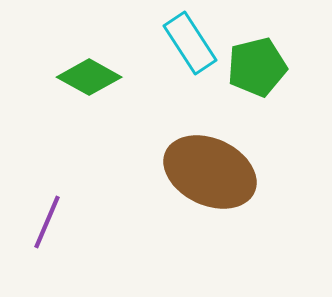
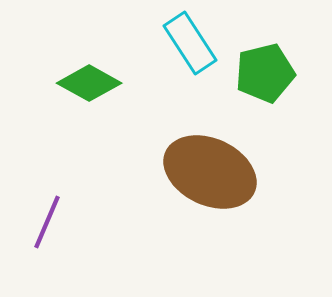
green pentagon: moved 8 px right, 6 px down
green diamond: moved 6 px down
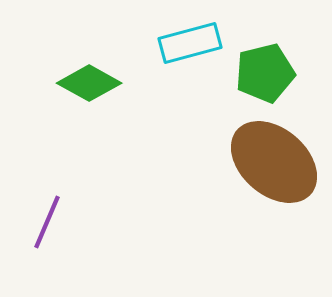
cyan rectangle: rotated 72 degrees counterclockwise
brown ellipse: moved 64 px right, 10 px up; rotated 16 degrees clockwise
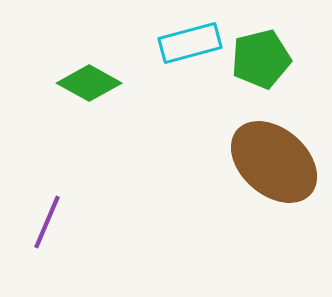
green pentagon: moved 4 px left, 14 px up
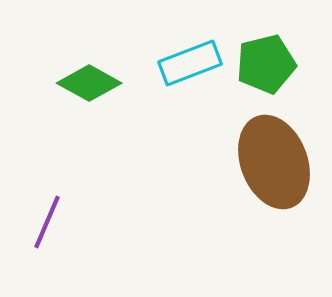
cyan rectangle: moved 20 px down; rotated 6 degrees counterclockwise
green pentagon: moved 5 px right, 5 px down
brown ellipse: rotated 28 degrees clockwise
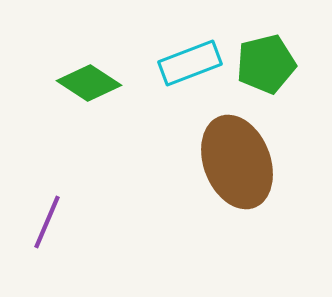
green diamond: rotated 4 degrees clockwise
brown ellipse: moved 37 px left
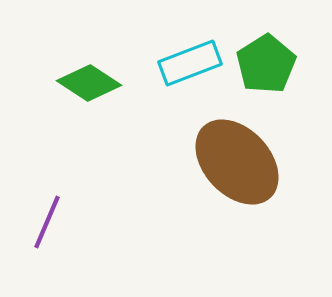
green pentagon: rotated 18 degrees counterclockwise
brown ellipse: rotated 22 degrees counterclockwise
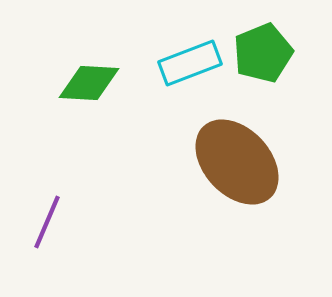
green pentagon: moved 3 px left, 11 px up; rotated 10 degrees clockwise
green diamond: rotated 30 degrees counterclockwise
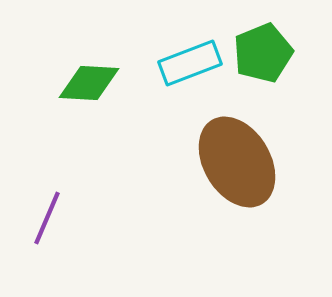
brown ellipse: rotated 12 degrees clockwise
purple line: moved 4 px up
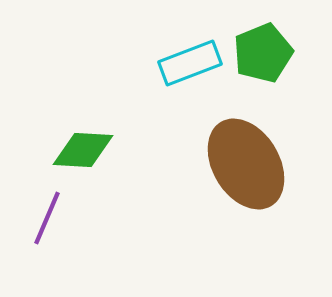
green diamond: moved 6 px left, 67 px down
brown ellipse: moved 9 px right, 2 px down
